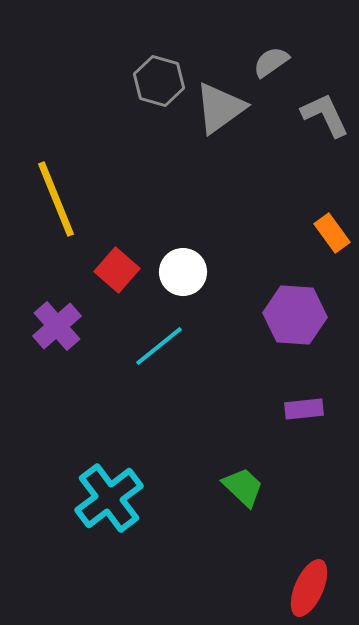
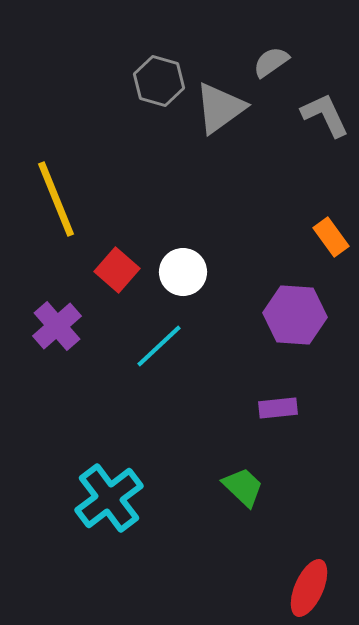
orange rectangle: moved 1 px left, 4 px down
cyan line: rotated 4 degrees counterclockwise
purple rectangle: moved 26 px left, 1 px up
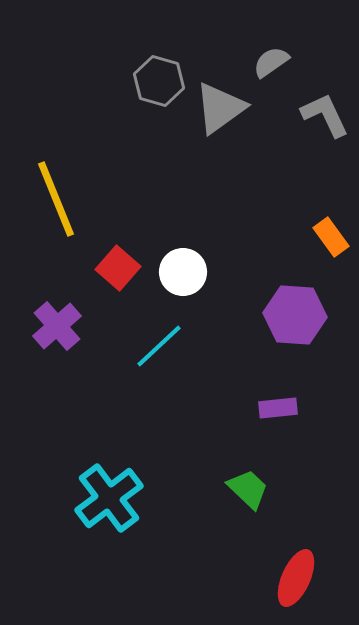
red square: moved 1 px right, 2 px up
green trapezoid: moved 5 px right, 2 px down
red ellipse: moved 13 px left, 10 px up
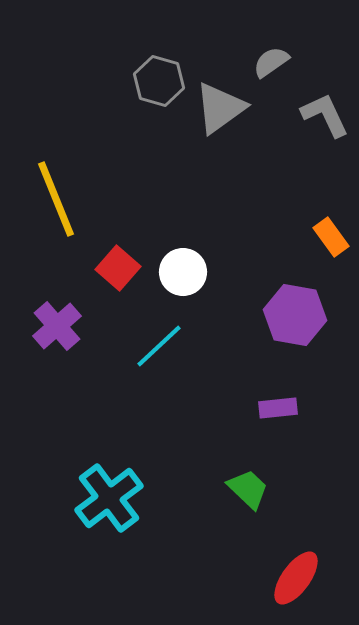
purple hexagon: rotated 6 degrees clockwise
red ellipse: rotated 12 degrees clockwise
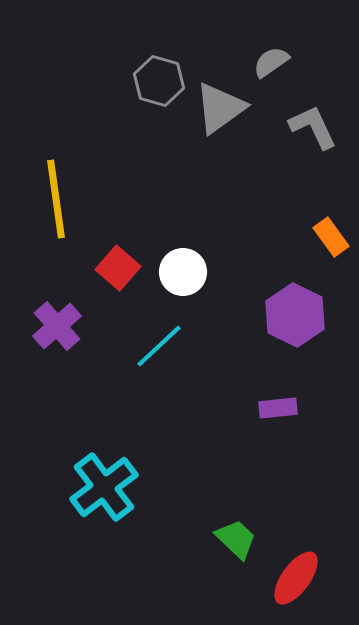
gray L-shape: moved 12 px left, 12 px down
yellow line: rotated 14 degrees clockwise
purple hexagon: rotated 16 degrees clockwise
green trapezoid: moved 12 px left, 50 px down
cyan cross: moved 5 px left, 11 px up
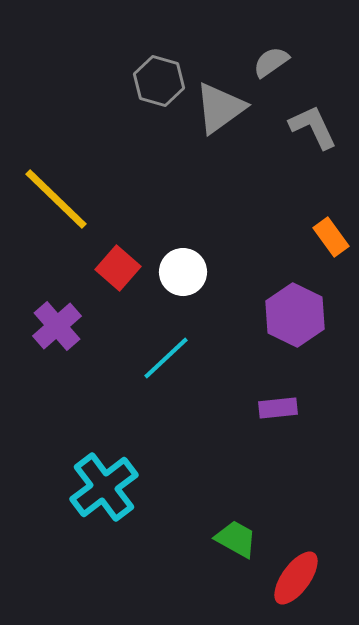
yellow line: rotated 38 degrees counterclockwise
cyan line: moved 7 px right, 12 px down
green trapezoid: rotated 15 degrees counterclockwise
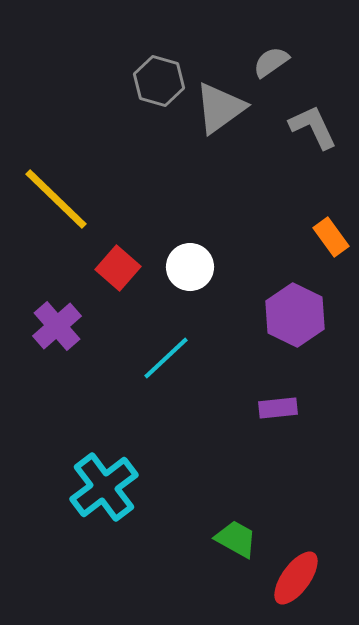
white circle: moved 7 px right, 5 px up
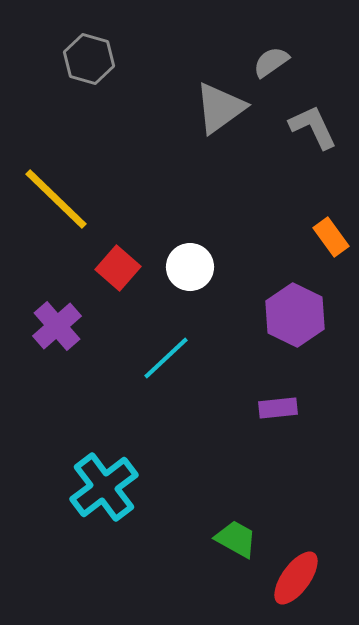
gray hexagon: moved 70 px left, 22 px up
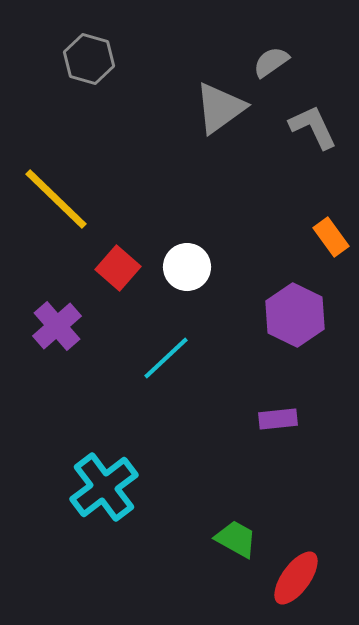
white circle: moved 3 px left
purple rectangle: moved 11 px down
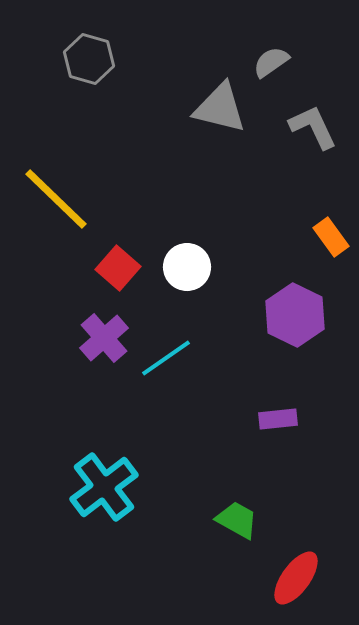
gray triangle: rotated 50 degrees clockwise
purple cross: moved 47 px right, 12 px down
cyan line: rotated 8 degrees clockwise
green trapezoid: moved 1 px right, 19 px up
